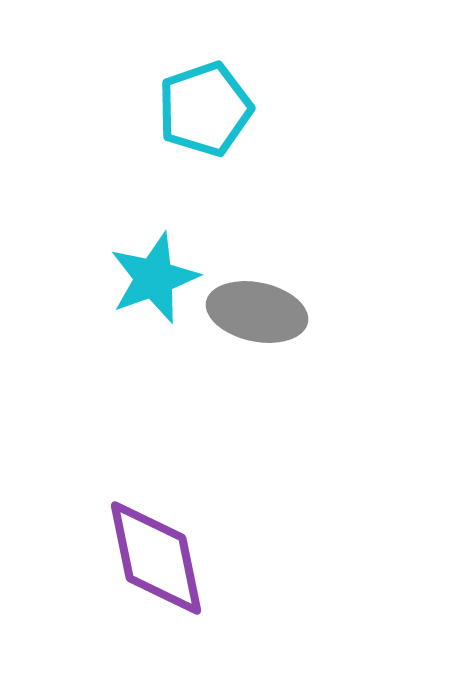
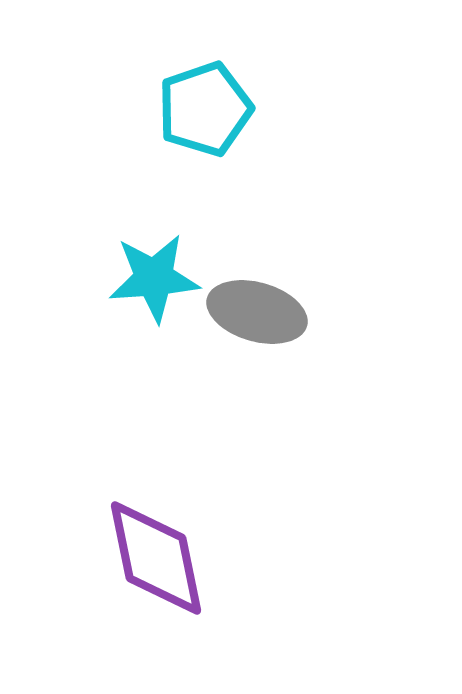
cyan star: rotated 16 degrees clockwise
gray ellipse: rotated 4 degrees clockwise
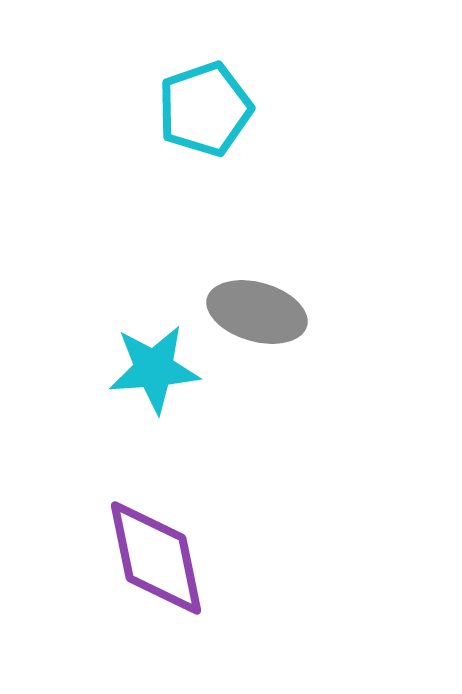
cyan star: moved 91 px down
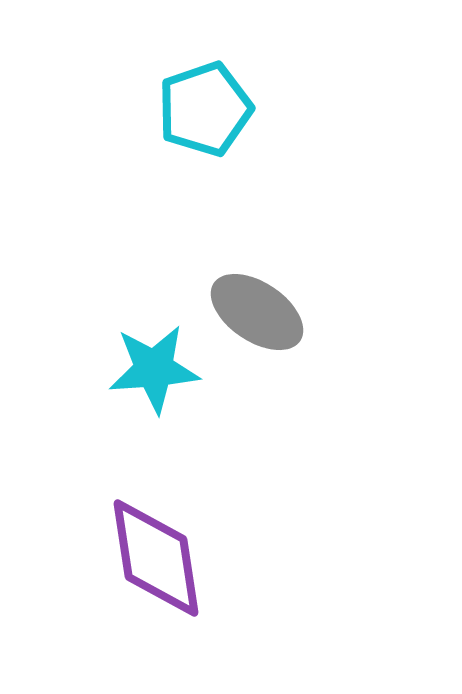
gray ellipse: rotated 18 degrees clockwise
purple diamond: rotated 3 degrees clockwise
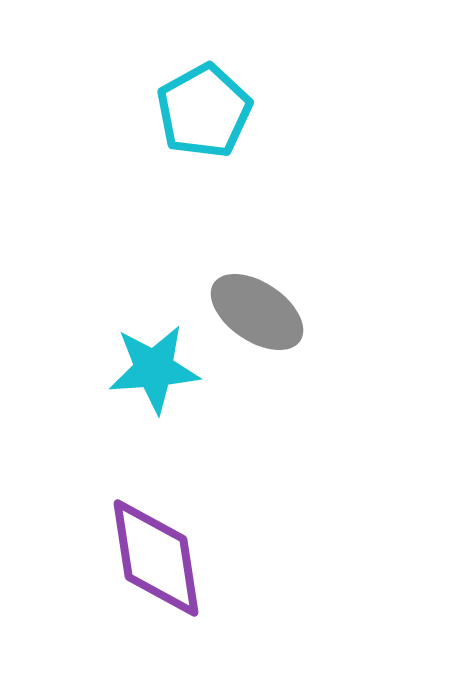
cyan pentagon: moved 1 px left, 2 px down; rotated 10 degrees counterclockwise
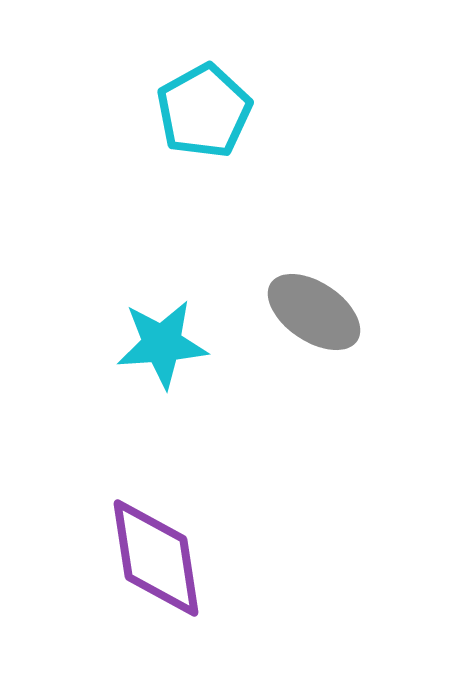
gray ellipse: moved 57 px right
cyan star: moved 8 px right, 25 px up
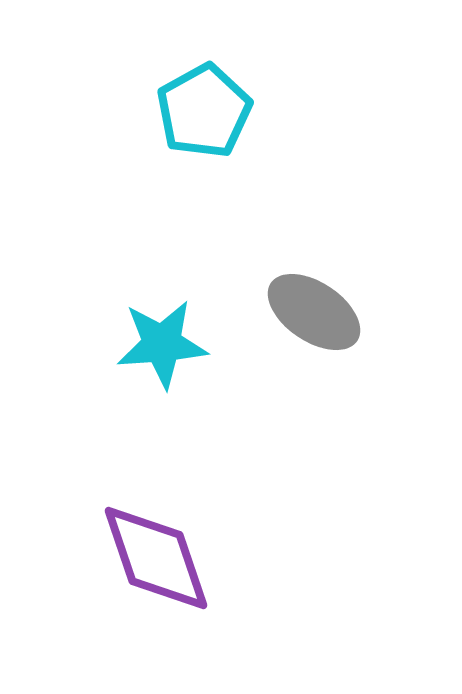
purple diamond: rotated 10 degrees counterclockwise
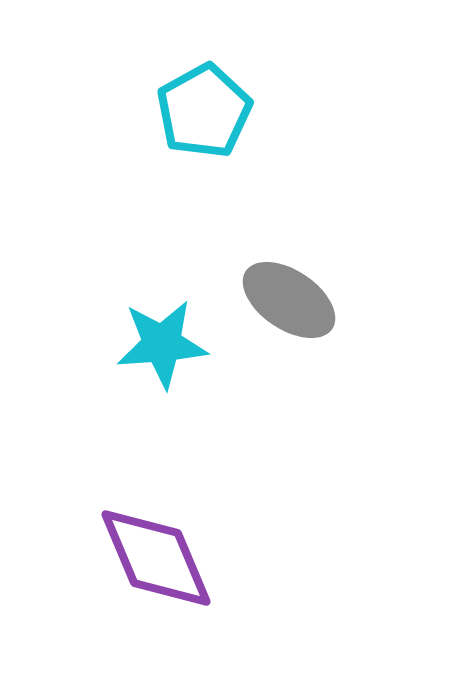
gray ellipse: moved 25 px left, 12 px up
purple diamond: rotated 4 degrees counterclockwise
